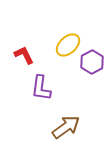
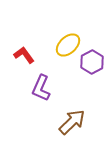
red L-shape: rotated 10 degrees counterclockwise
purple L-shape: rotated 16 degrees clockwise
brown arrow: moved 6 px right, 5 px up; rotated 8 degrees counterclockwise
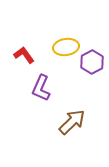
yellow ellipse: moved 2 px left, 2 px down; rotated 35 degrees clockwise
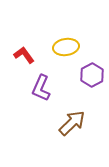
purple hexagon: moved 13 px down
brown arrow: moved 1 px down
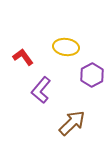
yellow ellipse: rotated 15 degrees clockwise
red L-shape: moved 1 px left, 2 px down
purple L-shape: moved 2 px down; rotated 16 degrees clockwise
